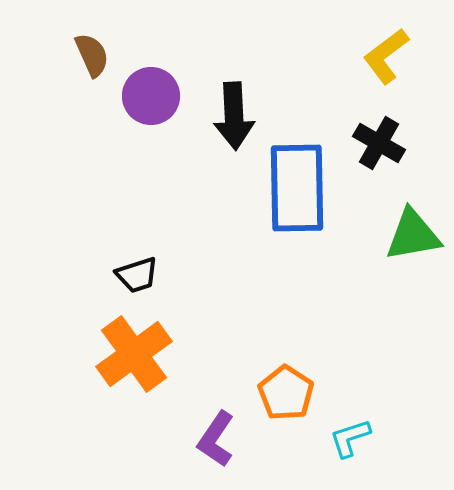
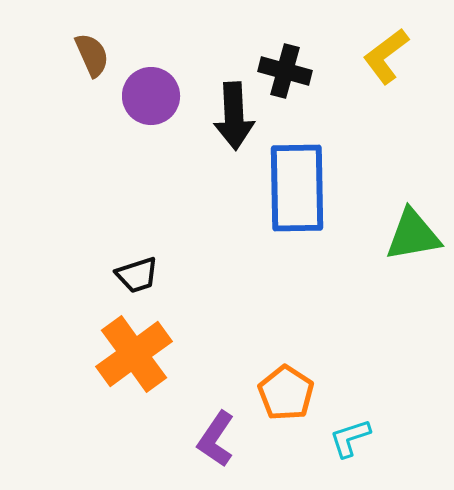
black cross: moved 94 px left, 72 px up; rotated 15 degrees counterclockwise
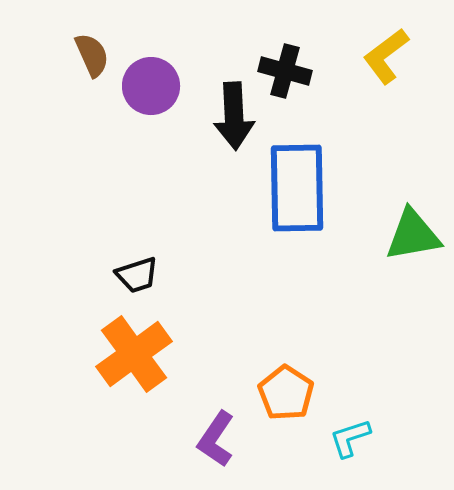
purple circle: moved 10 px up
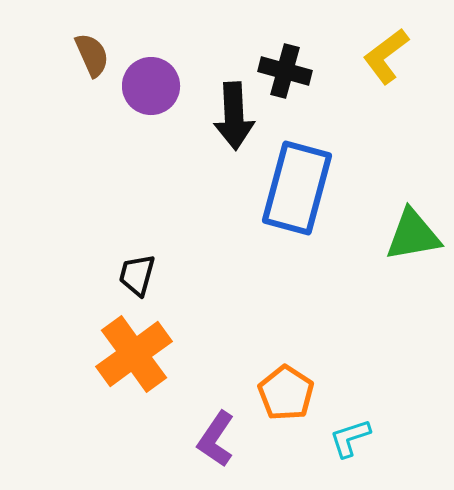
blue rectangle: rotated 16 degrees clockwise
black trapezoid: rotated 123 degrees clockwise
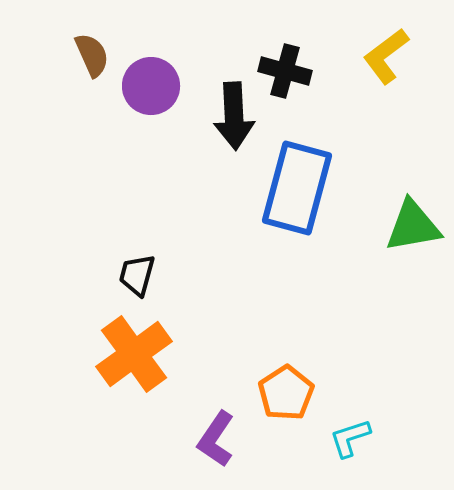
green triangle: moved 9 px up
orange pentagon: rotated 6 degrees clockwise
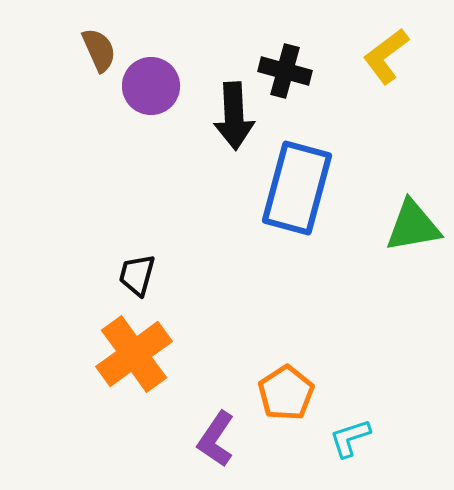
brown semicircle: moved 7 px right, 5 px up
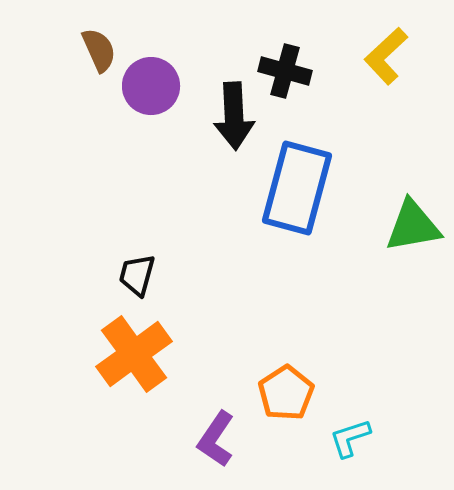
yellow L-shape: rotated 6 degrees counterclockwise
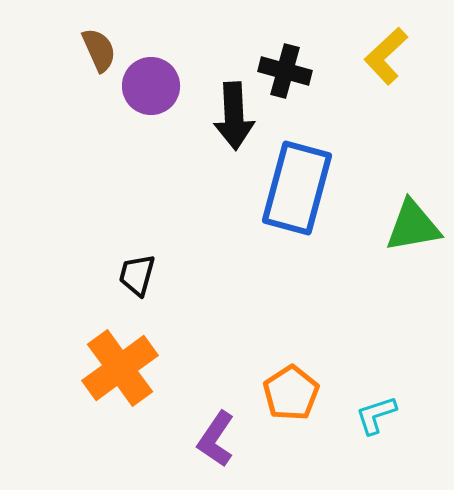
orange cross: moved 14 px left, 14 px down
orange pentagon: moved 5 px right
cyan L-shape: moved 26 px right, 23 px up
